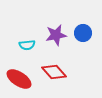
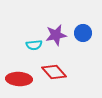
cyan semicircle: moved 7 px right
red ellipse: rotated 30 degrees counterclockwise
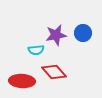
cyan semicircle: moved 2 px right, 5 px down
red ellipse: moved 3 px right, 2 px down
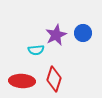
purple star: rotated 15 degrees counterclockwise
red diamond: moved 7 px down; rotated 60 degrees clockwise
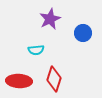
purple star: moved 6 px left, 16 px up
red ellipse: moved 3 px left
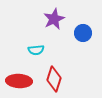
purple star: moved 4 px right
